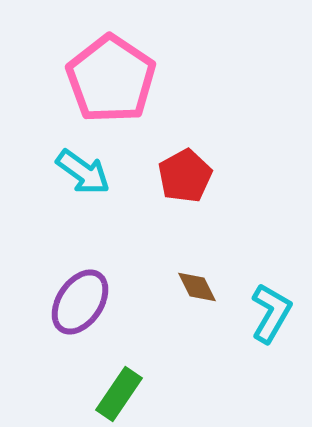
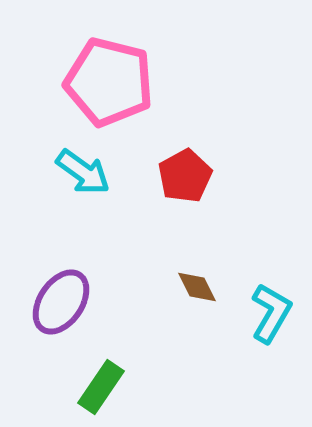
pink pentagon: moved 2 px left, 3 px down; rotated 20 degrees counterclockwise
purple ellipse: moved 19 px left
green rectangle: moved 18 px left, 7 px up
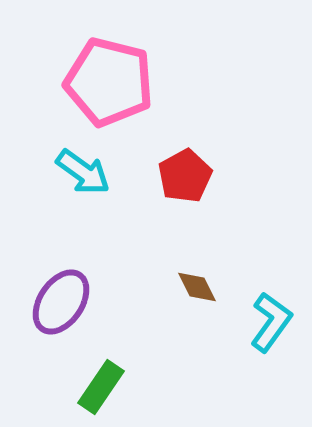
cyan L-shape: moved 9 px down; rotated 6 degrees clockwise
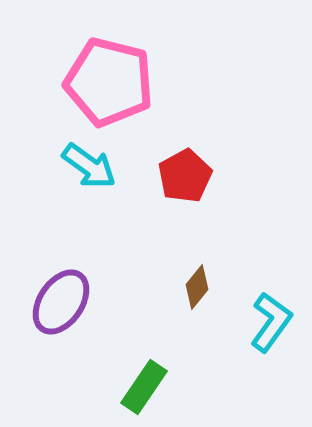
cyan arrow: moved 6 px right, 6 px up
brown diamond: rotated 66 degrees clockwise
green rectangle: moved 43 px right
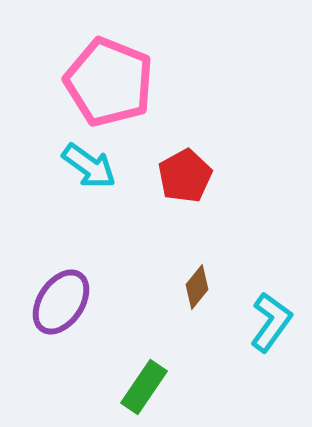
pink pentagon: rotated 8 degrees clockwise
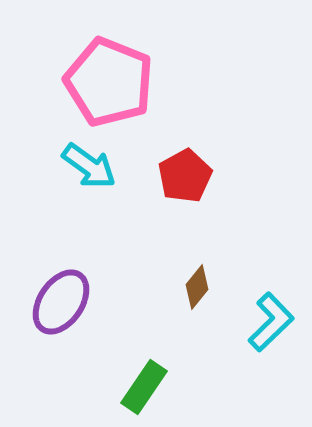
cyan L-shape: rotated 10 degrees clockwise
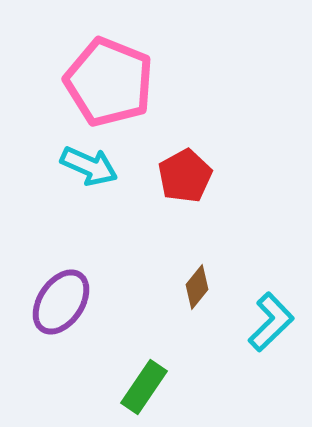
cyan arrow: rotated 12 degrees counterclockwise
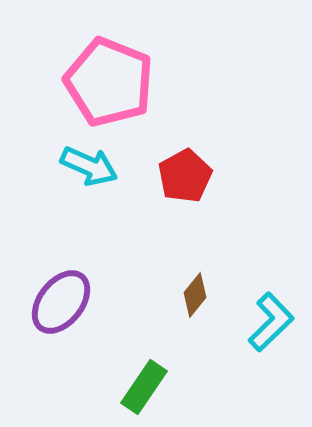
brown diamond: moved 2 px left, 8 px down
purple ellipse: rotated 4 degrees clockwise
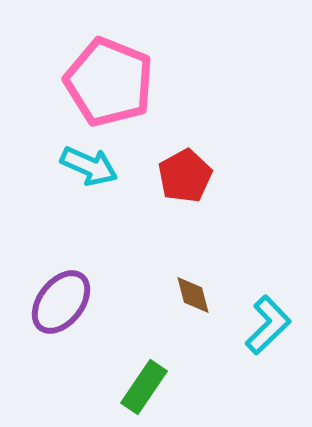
brown diamond: moved 2 px left; rotated 54 degrees counterclockwise
cyan L-shape: moved 3 px left, 3 px down
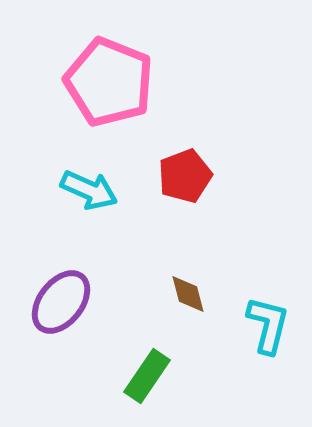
cyan arrow: moved 24 px down
red pentagon: rotated 8 degrees clockwise
brown diamond: moved 5 px left, 1 px up
cyan L-shape: rotated 32 degrees counterclockwise
green rectangle: moved 3 px right, 11 px up
